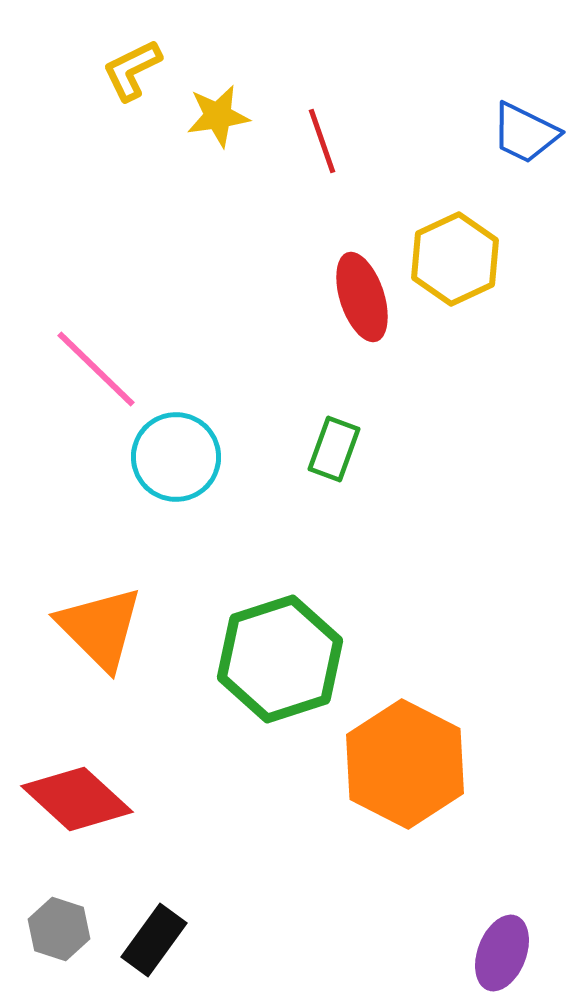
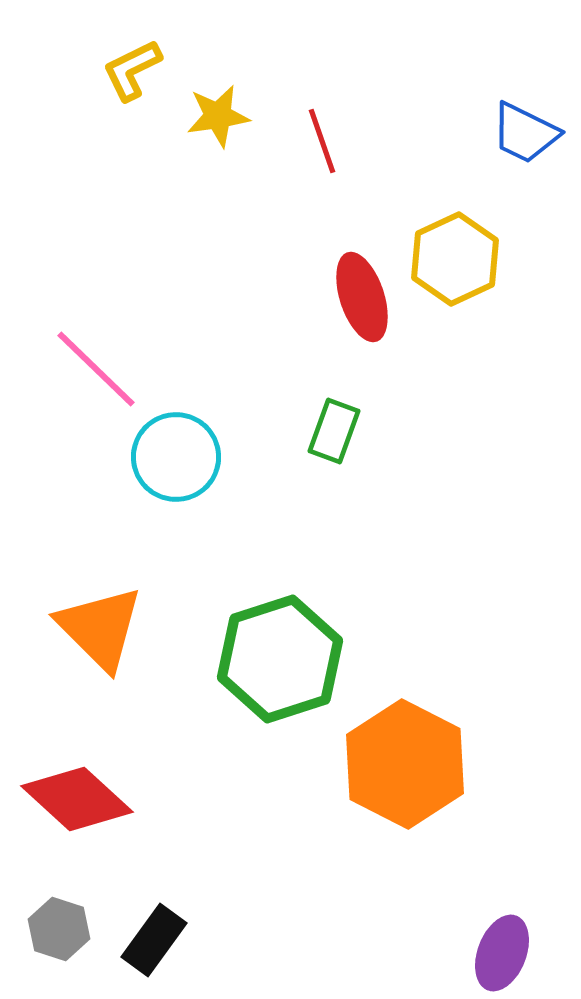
green rectangle: moved 18 px up
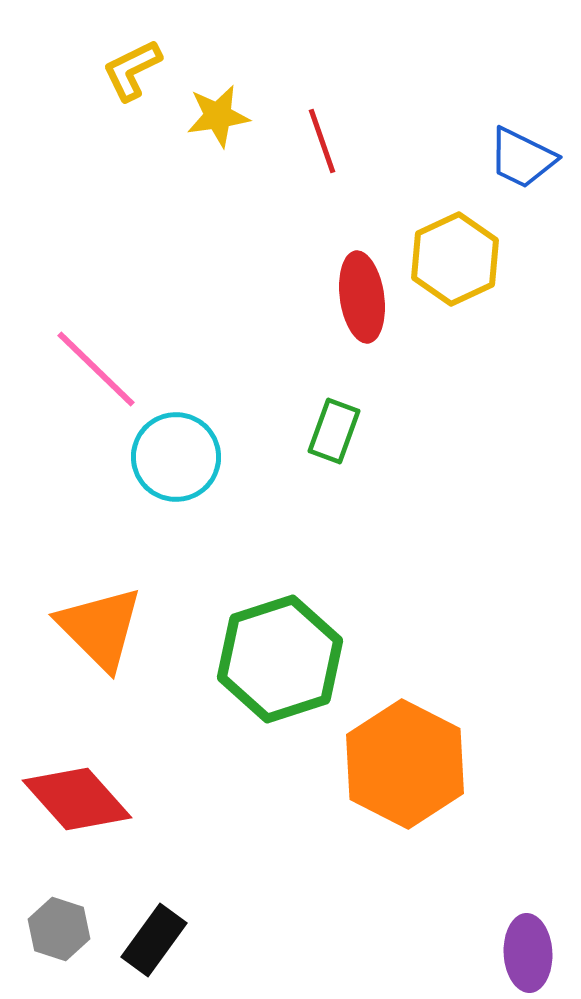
blue trapezoid: moved 3 px left, 25 px down
red ellipse: rotated 10 degrees clockwise
red diamond: rotated 6 degrees clockwise
purple ellipse: moved 26 px right; rotated 24 degrees counterclockwise
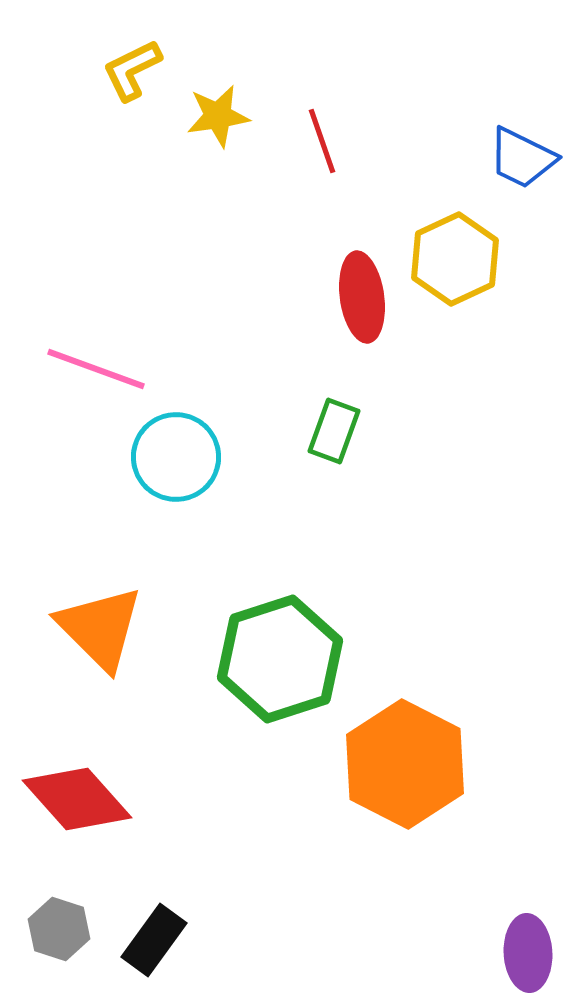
pink line: rotated 24 degrees counterclockwise
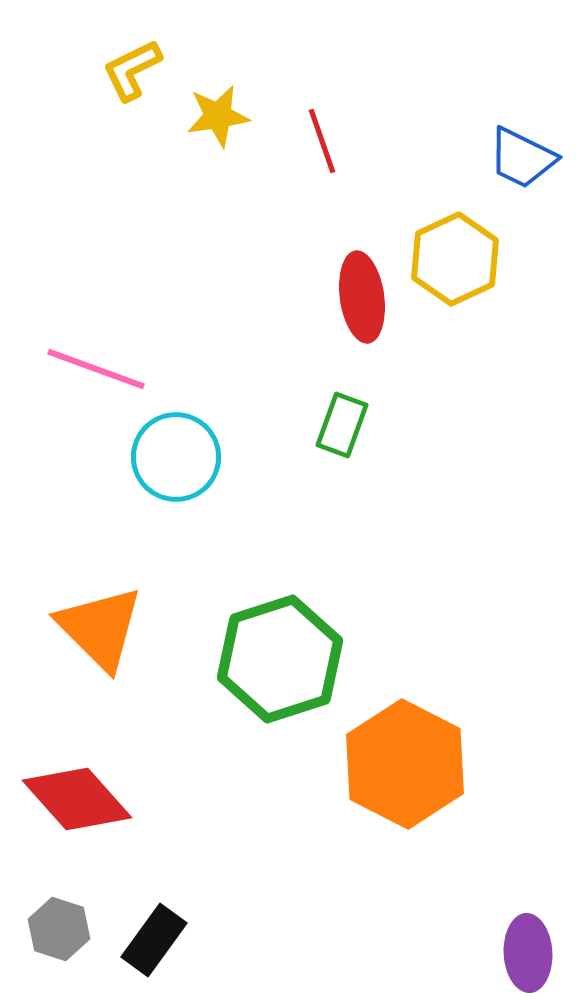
green rectangle: moved 8 px right, 6 px up
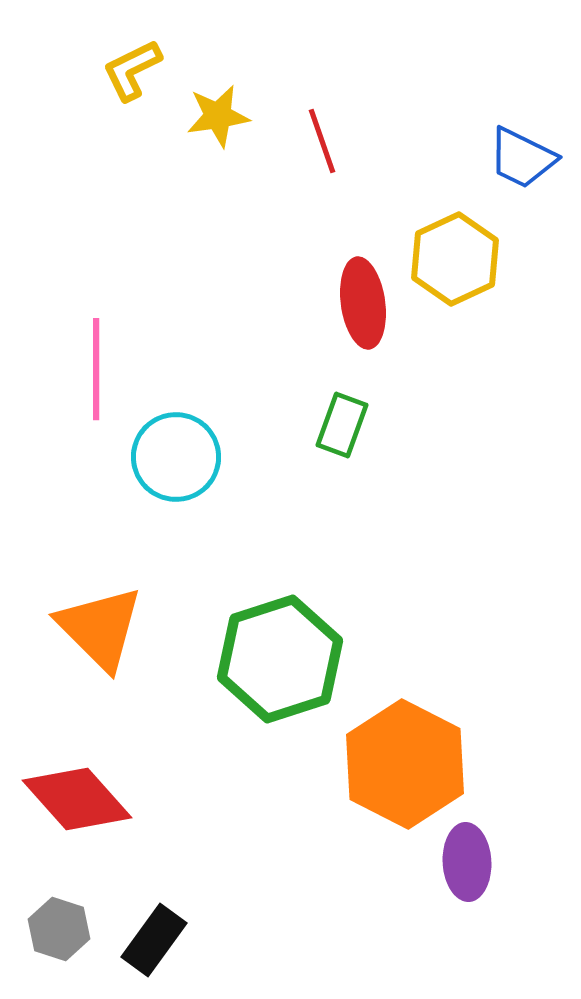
red ellipse: moved 1 px right, 6 px down
pink line: rotated 70 degrees clockwise
purple ellipse: moved 61 px left, 91 px up
